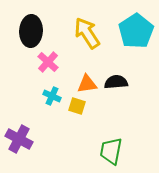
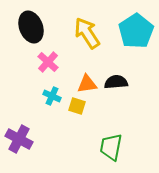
black ellipse: moved 4 px up; rotated 24 degrees counterclockwise
green trapezoid: moved 4 px up
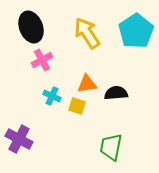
pink cross: moved 6 px left, 2 px up; rotated 20 degrees clockwise
black semicircle: moved 11 px down
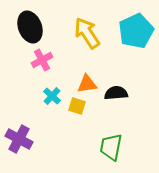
black ellipse: moved 1 px left
cyan pentagon: rotated 8 degrees clockwise
cyan cross: rotated 18 degrees clockwise
